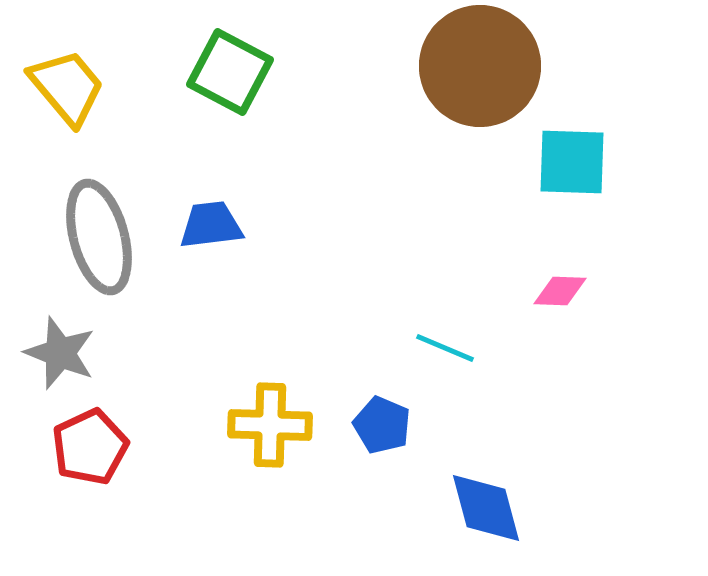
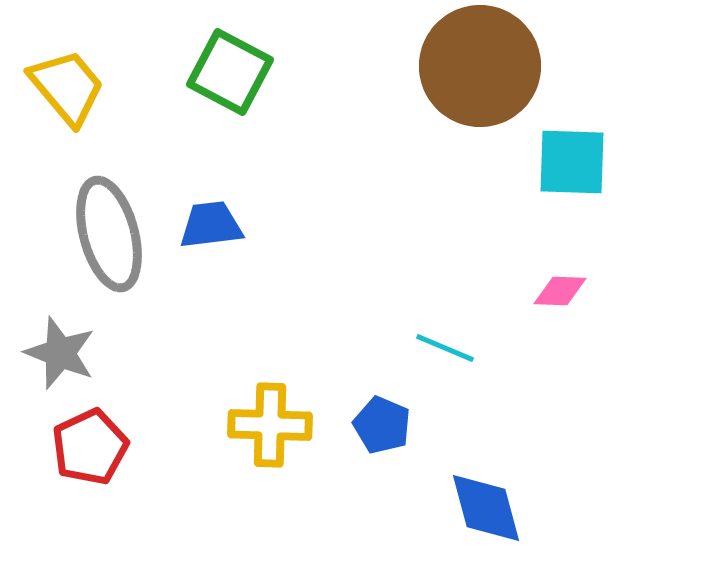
gray ellipse: moved 10 px right, 3 px up
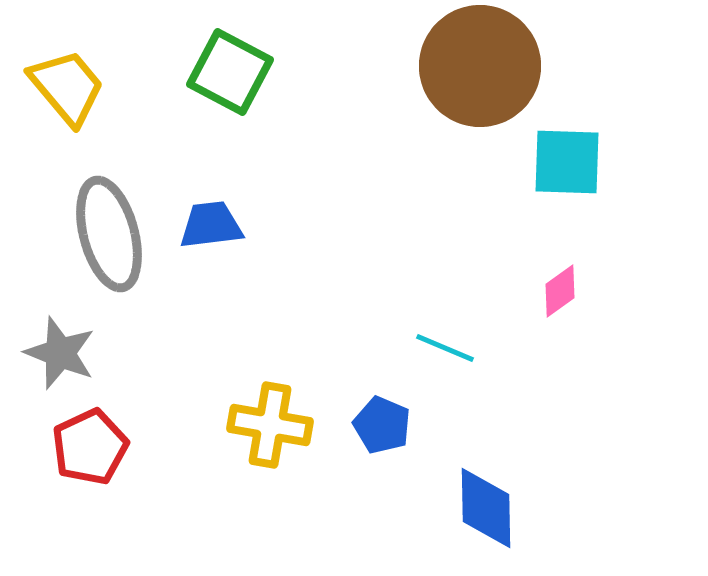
cyan square: moved 5 px left
pink diamond: rotated 38 degrees counterclockwise
yellow cross: rotated 8 degrees clockwise
blue diamond: rotated 14 degrees clockwise
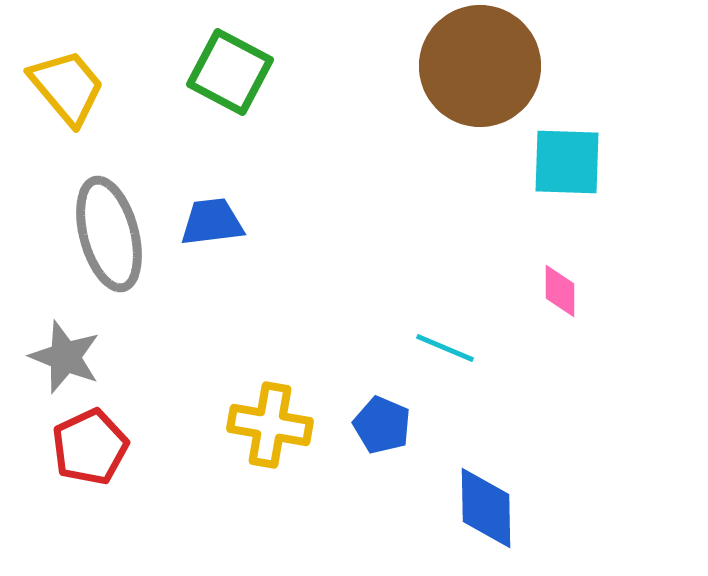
blue trapezoid: moved 1 px right, 3 px up
pink diamond: rotated 54 degrees counterclockwise
gray star: moved 5 px right, 4 px down
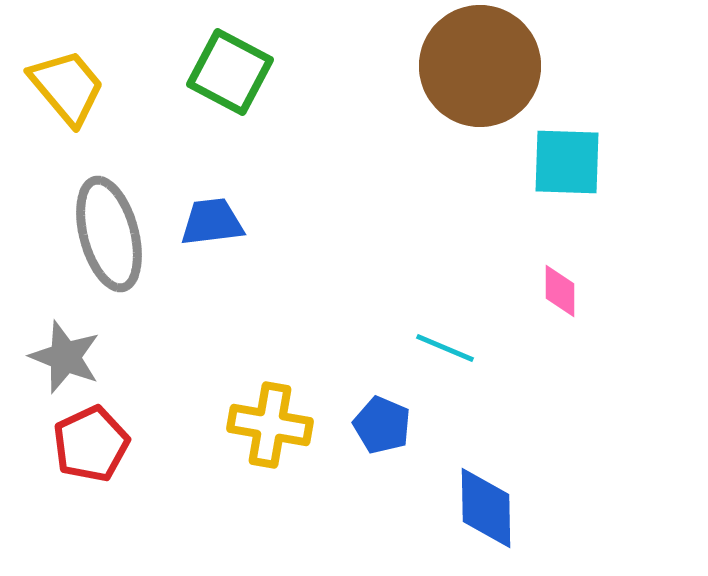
red pentagon: moved 1 px right, 3 px up
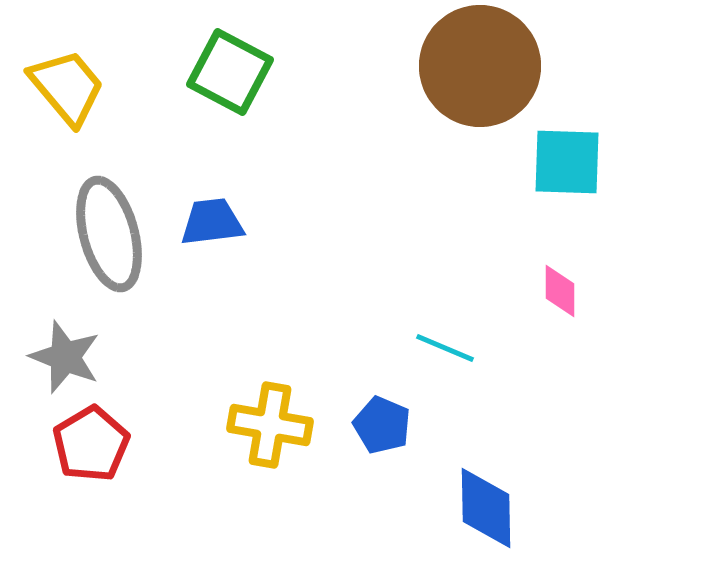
red pentagon: rotated 6 degrees counterclockwise
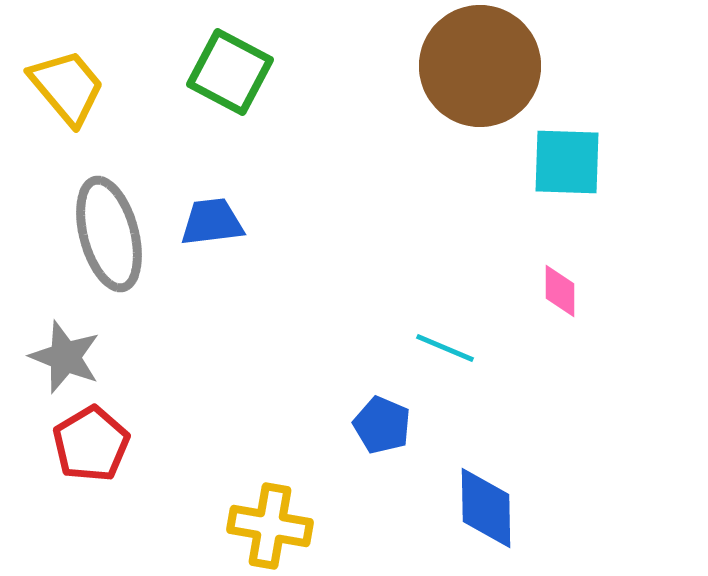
yellow cross: moved 101 px down
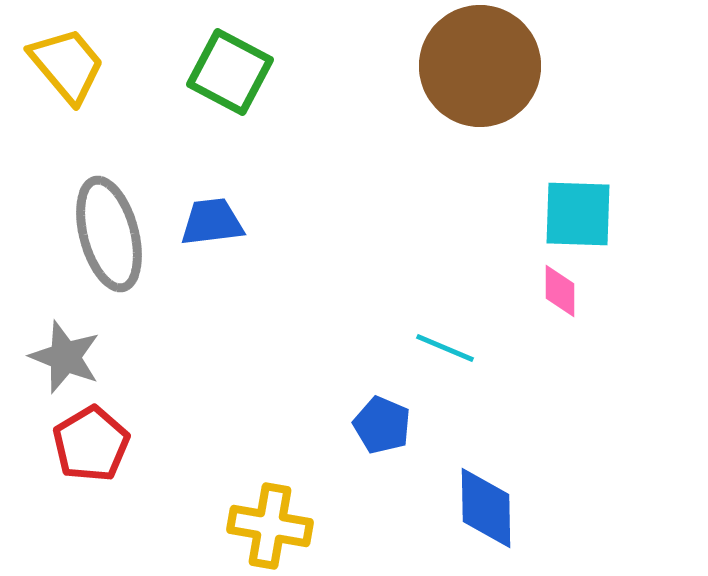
yellow trapezoid: moved 22 px up
cyan square: moved 11 px right, 52 px down
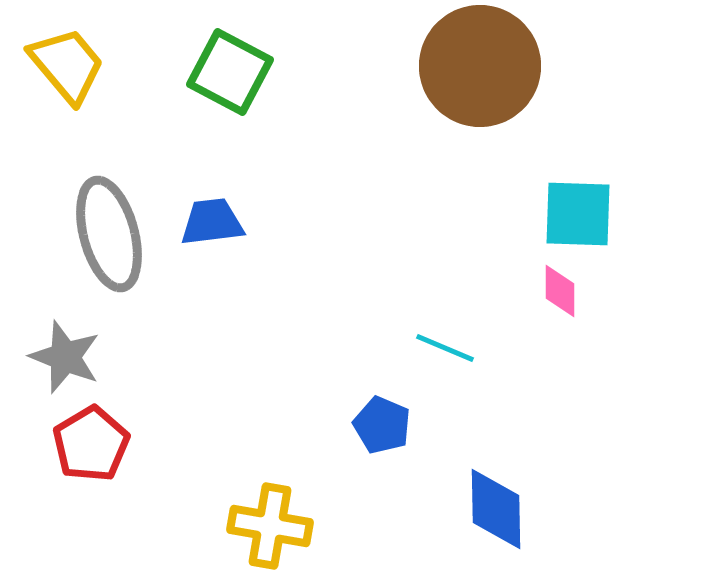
blue diamond: moved 10 px right, 1 px down
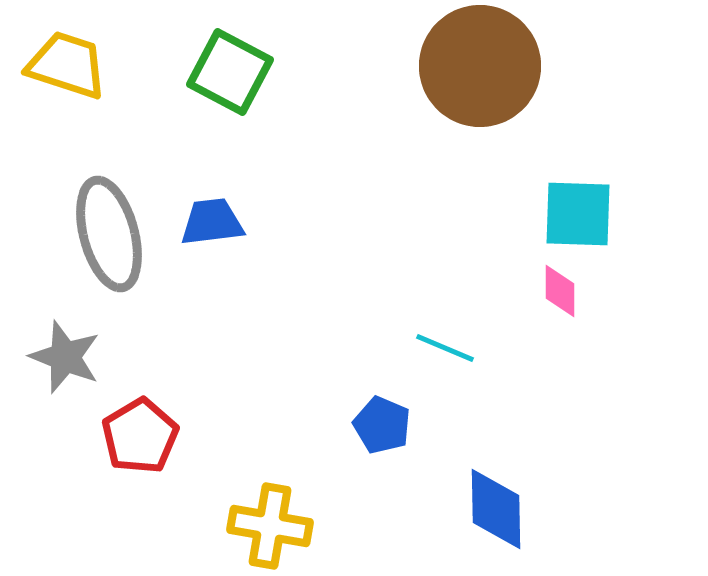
yellow trapezoid: rotated 32 degrees counterclockwise
red pentagon: moved 49 px right, 8 px up
